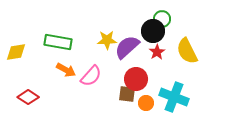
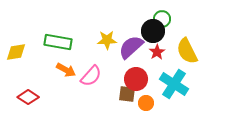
purple semicircle: moved 4 px right
cyan cross: moved 13 px up; rotated 12 degrees clockwise
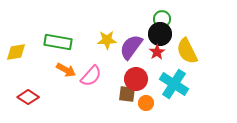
black circle: moved 7 px right, 3 px down
purple semicircle: rotated 12 degrees counterclockwise
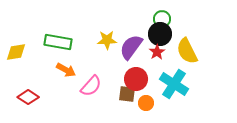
pink semicircle: moved 10 px down
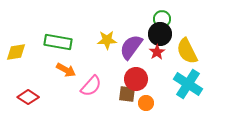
cyan cross: moved 14 px right
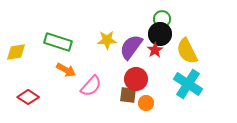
green rectangle: rotated 8 degrees clockwise
red star: moved 2 px left, 2 px up
brown square: moved 1 px right, 1 px down
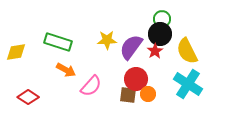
red star: moved 1 px down
orange circle: moved 2 px right, 9 px up
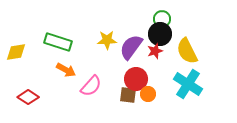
red star: rotated 14 degrees clockwise
